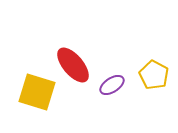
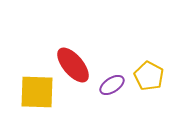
yellow pentagon: moved 5 px left, 1 px down
yellow square: rotated 15 degrees counterclockwise
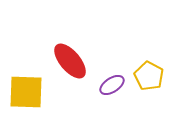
red ellipse: moved 3 px left, 4 px up
yellow square: moved 11 px left
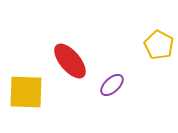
yellow pentagon: moved 10 px right, 31 px up
purple ellipse: rotated 10 degrees counterclockwise
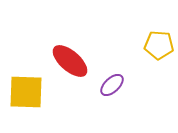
yellow pentagon: rotated 24 degrees counterclockwise
red ellipse: rotated 9 degrees counterclockwise
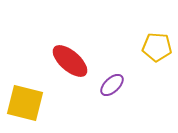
yellow pentagon: moved 2 px left, 2 px down
yellow square: moved 1 px left, 11 px down; rotated 12 degrees clockwise
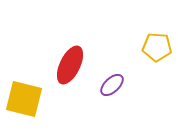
red ellipse: moved 4 px down; rotated 75 degrees clockwise
yellow square: moved 1 px left, 4 px up
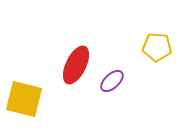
red ellipse: moved 6 px right
purple ellipse: moved 4 px up
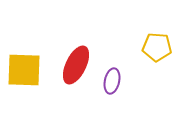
purple ellipse: rotated 35 degrees counterclockwise
yellow square: moved 29 px up; rotated 12 degrees counterclockwise
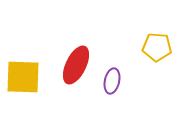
yellow square: moved 1 px left, 7 px down
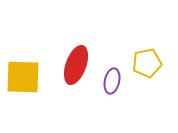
yellow pentagon: moved 10 px left, 16 px down; rotated 16 degrees counterclockwise
red ellipse: rotated 6 degrees counterclockwise
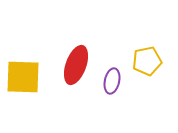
yellow pentagon: moved 2 px up
